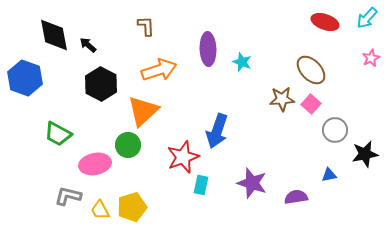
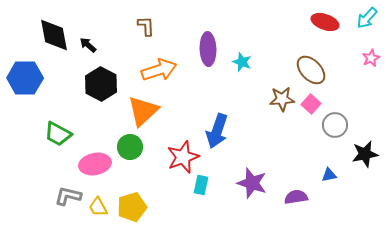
blue hexagon: rotated 20 degrees counterclockwise
gray circle: moved 5 px up
green circle: moved 2 px right, 2 px down
yellow trapezoid: moved 2 px left, 3 px up
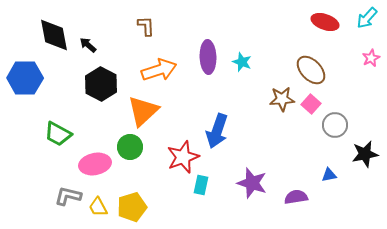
purple ellipse: moved 8 px down
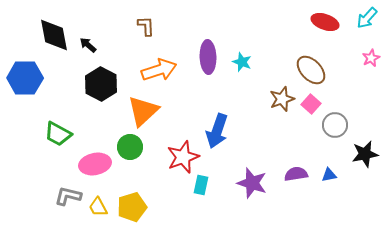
brown star: rotated 15 degrees counterclockwise
purple semicircle: moved 23 px up
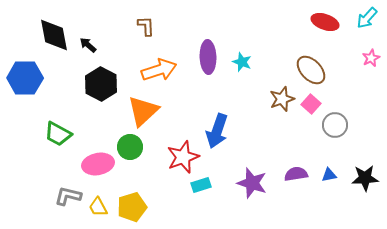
black star: moved 24 px down; rotated 8 degrees clockwise
pink ellipse: moved 3 px right
cyan rectangle: rotated 60 degrees clockwise
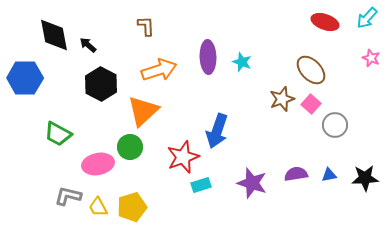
pink star: rotated 24 degrees counterclockwise
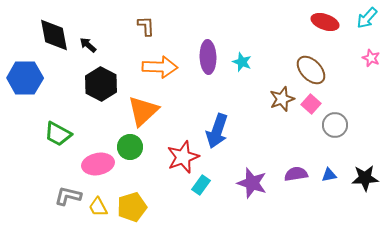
orange arrow: moved 1 px right, 3 px up; rotated 20 degrees clockwise
cyan rectangle: rotated 36 degrees counterclockwise
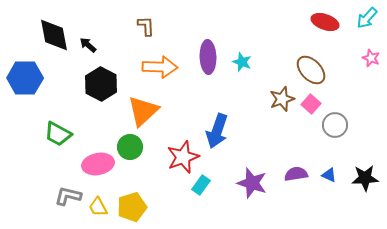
blue triangle: rotated 35 degrees clockwise
